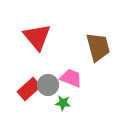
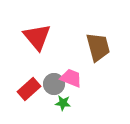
gray circle: moved 6 px right, 1 px up
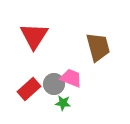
red triangle: moved 3 px left, 1 px up; rotated 12 degrees clockwise
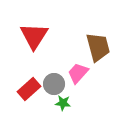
pink trapezoid: moved 7 px right, 5 px up; rotated 70 degrees counterclockwise
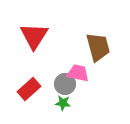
pink trapezoid: rotated 60 degrees clockwise
gray circle: moved 11 px right
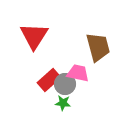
red rectangle: moved 20 px right, 9 px up
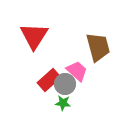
pink trapezoid: moved 1 px left, 2 px up; rotated 30 degrees clockwise
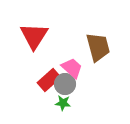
pink trapezoid: moved 5 px left, 3 px up
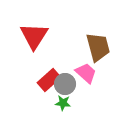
pink trapezoid: moved 14 px right, 5 px down
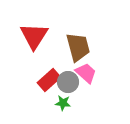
brown trapezoid: moved 20 px left
gray circle: moved 3 px right, 2 px up
